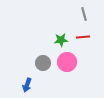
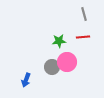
green star: moved 2 px left, 1 px down
gray circle: moved 9 px right, 4 px down
blue arrow: moved 1 px left, 5 px up
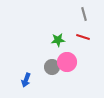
red line: rotated 24 degrees clockwise
green star: moved 1 px left, 1 px up
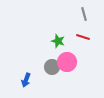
green star: moved 1 px down; rotated 24 degrees clockwise
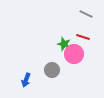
gray line: moved 2 px right; rotated 48 degrees counterclockwise
green star: moved 6 px right, 3 px down
pink circle: moved 7 px right, 8 px up
gray circle: moved 3 px down
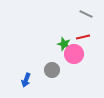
red line: rotated 32 degrees counterclockwise
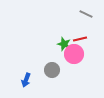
red line: moved 3 px left, 2 px down
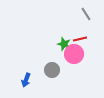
gray line: rotated 32 degrees clockwise
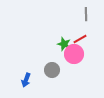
gray line: rotated 32 degrees clockwise
red line: rotated 16 degrees counterclockwise
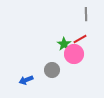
green star: rotated 16 degrees clockwise
blue arrow: rotated 48 degrees clockwise
